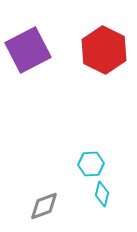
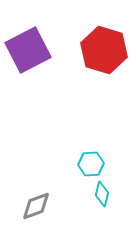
red hexagon: rotated 9 degrees counterclockwise
gray diamond: moved 8 px left
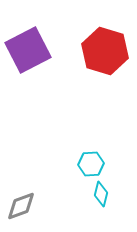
red hexagon: moved 1 px right, 1 px down
cyan diamond: moved 1 px left
gray diamond: moved 15 px left
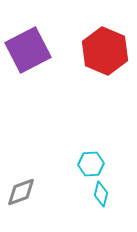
red hexagon: rotated 6 degrees clockwise
gray diamond: moved 14 px up
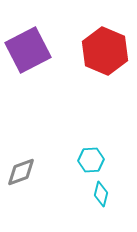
cyan hexagon: moved 4 px up
gray diamond: moved 20 px up
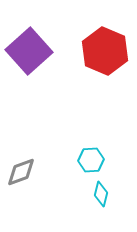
purple square: moved 1 px right, 1 px down; rotated 15 degrees counterclockwise
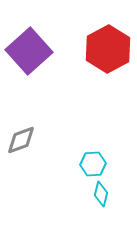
red hexagon: moved 3 px right, 2 px up; rotated 9 degrees clockwise
cyan hexagon: moved 2 px right, 4 px down
gray diamond: moved 32 px up
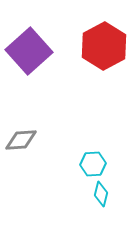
red hexagon: moved 4 px left, 3 px up
gray diamond: rotated 16 degrees clockwise
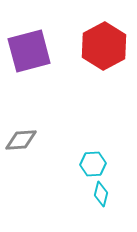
purple square: rotated 27 degrees clockwise
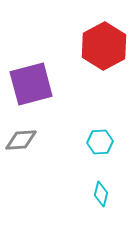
purple square: moved 2 px right, 33 px down
cyan hexagon: moved 7 px right, 22 px up
